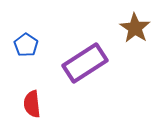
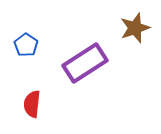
brown star: rotated 20 degrees clockwise
red semicircle: rotated 12 degrees clockwise
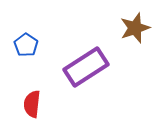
purple rectangle: moved 1 px right, 4 px down
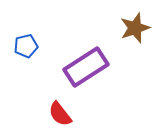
blue pentagon: moved 1 px down; rotated 25 degrees clockwise
red semicircle: moved 28 px right, 10 px down; rotated 44 degrees counterclockwise
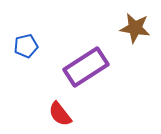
brown star: rotated 28 degrees clockwise
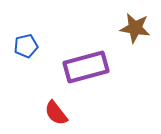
purple rectangle: rotated 18 degrees clockwise
red semicircle: moved 4 px left, 1 px up
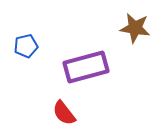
red semicircle: moved 8 px right
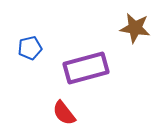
blue pentagon: moved 4 px right, 2 px down
purple rectangle: moved 1 px down
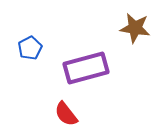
blue pentagon: rotated 15 degrees counterclockwise
red semicircle: moved 2 px right, 1 px down
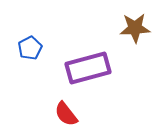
brown star: rotated 12 degrees counterclockwise
purple rectangle: moved 2 px right
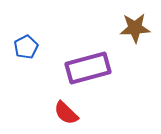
blue pentagon: moved 4 px left, 1 px up
red semicircle: moved 1 px up; rotated 8 degrees counterclockwise
